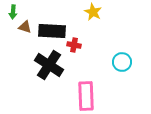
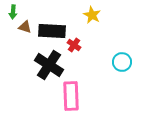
yellow star: moved 1 px left, 3 px down
red cross: rotated 24 degrees clockwise
pink rectangle: moved 15 px left
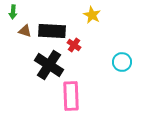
brown triangle: moved 4 px down
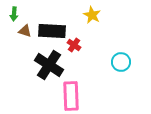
green arrow: moved 1 px right, 2 px down
cyan circle: moved 1 px left
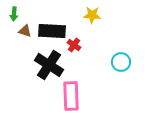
yellow star: rotated 24 degrees counterclockwise
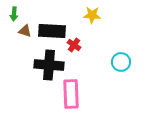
black cross: rotated 28 degrees counterclockwise
pink rectangle: moved 2 px up
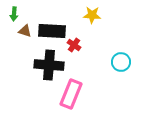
pink rectangle: rotated 24 degrees clockwise
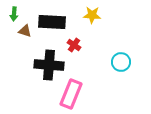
black rectangle: moved 9 px up
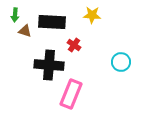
green arrow: moved 1 px right, 1 px down
